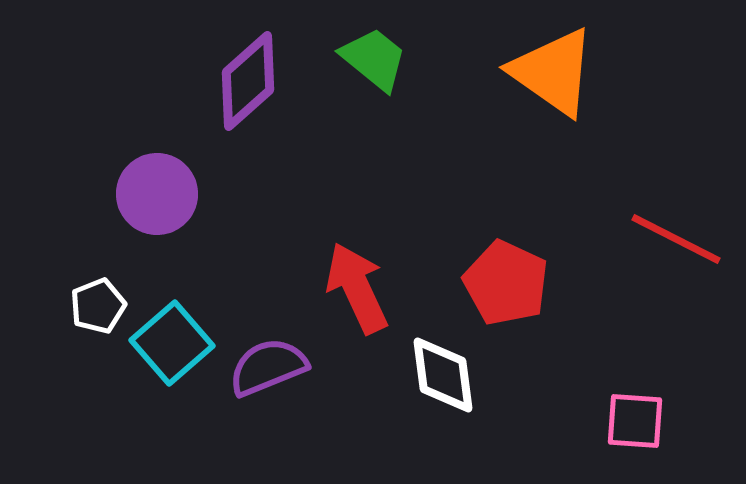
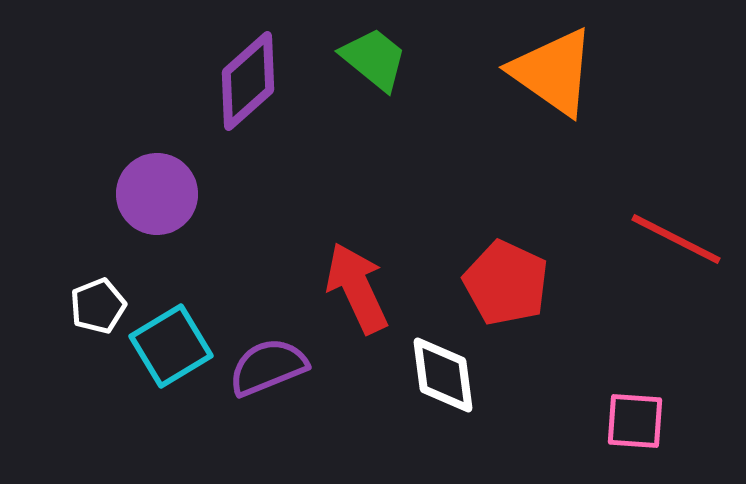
cyan square: moved 1 px left, 3 px down; rotated 10 degrees clockwise
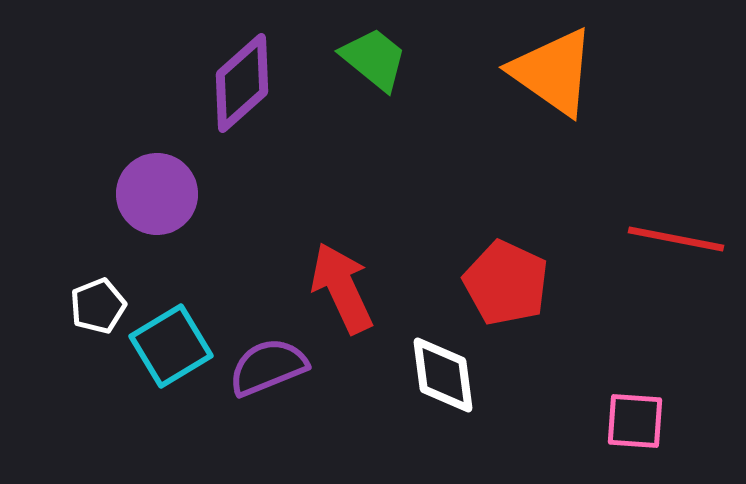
purple diamond: moved 6 px left, 2 px down
red line: rotated 16 degrees counterclockwise
red arrow: moved 15 px left
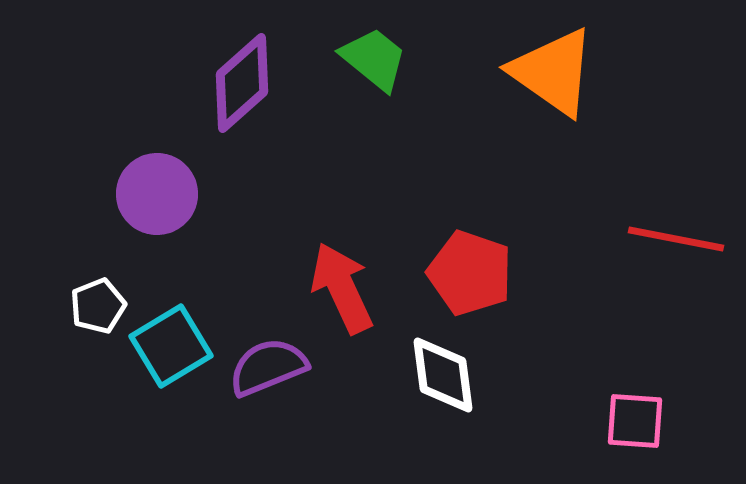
red pentagon: moved 36 px left, 10 px up; rotated 6 degrees counterclockwise
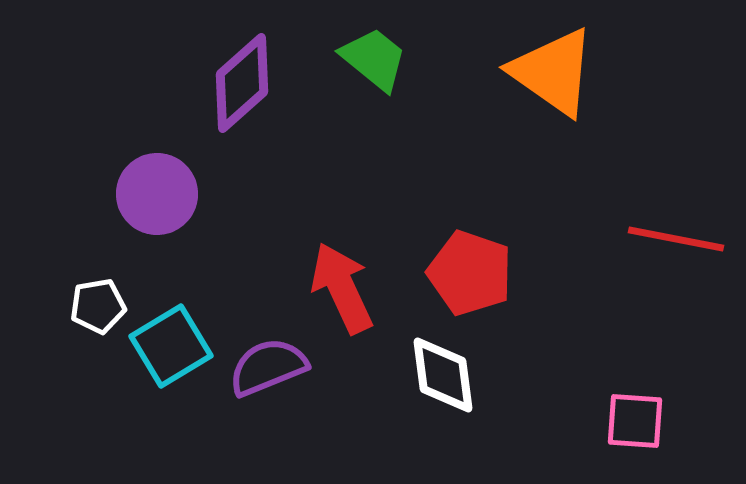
white pentagon: rotated 12 degrees clockwise
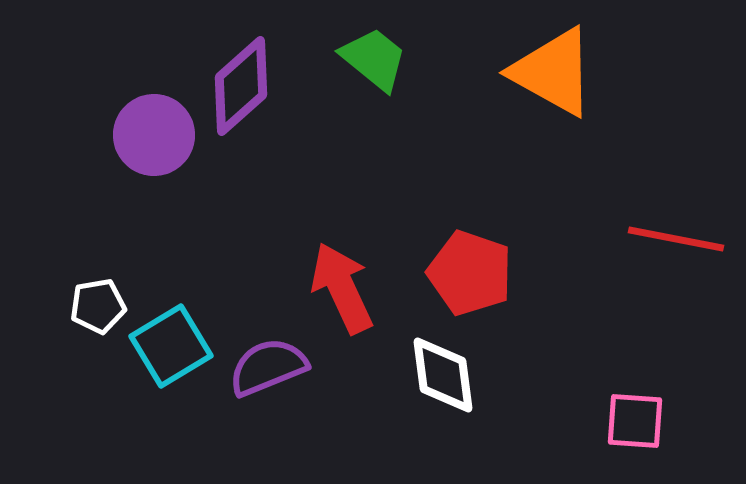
orange triangle: rotated 6 degrees counterclockwise
purple diamond: moved 1 px left, 3 px down
purple circle: moved 3 px left, 59 px up
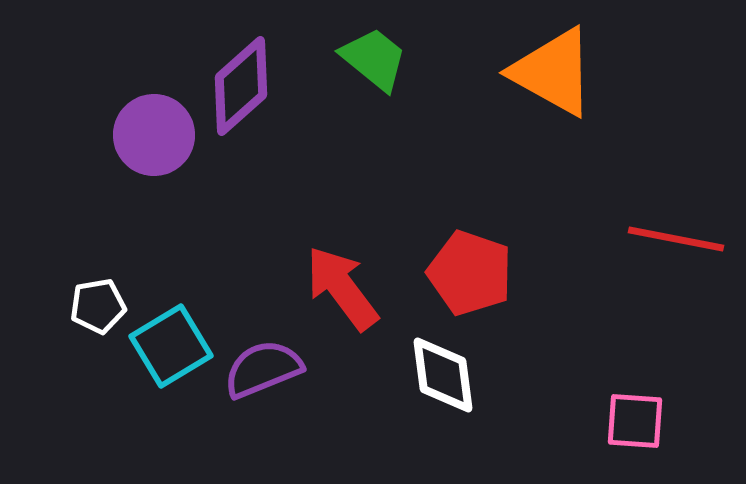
red arrow: rotated 12 degrees counterclockwise
purple semicircle: moved 5 px left, 2 px down
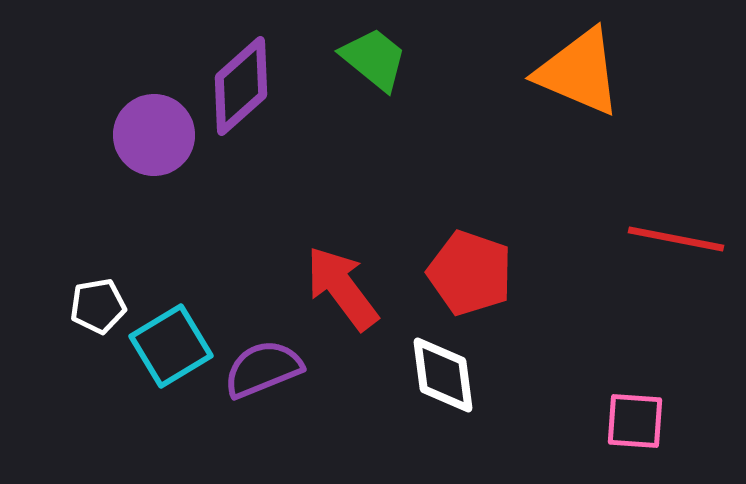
orange triangle: moved 26 px right; rotated 6 degrees counterclockwise
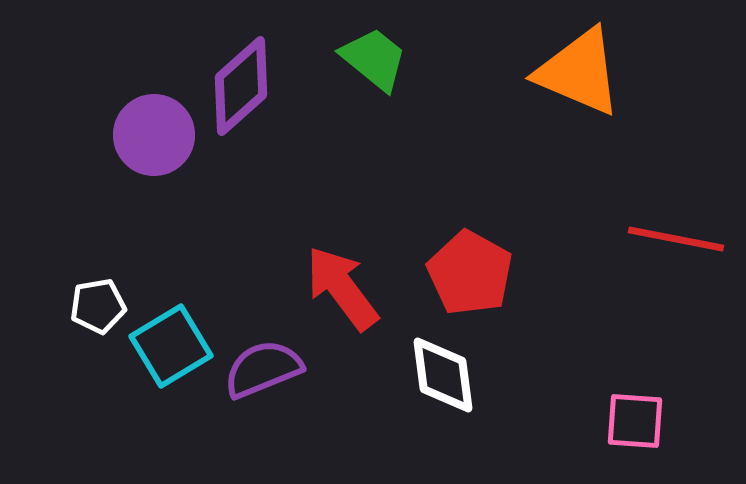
red pentagon: rotated 10 degrees clockwise
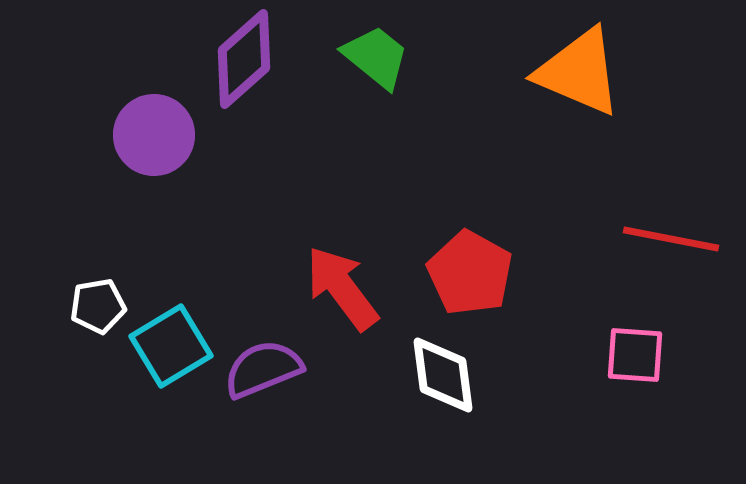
green trapezoid: moved 2 px right, 2 px up
purple diamond: moved 3 px right, 27 px up
red line: moved 5 px left
pink square: moved 66 px up
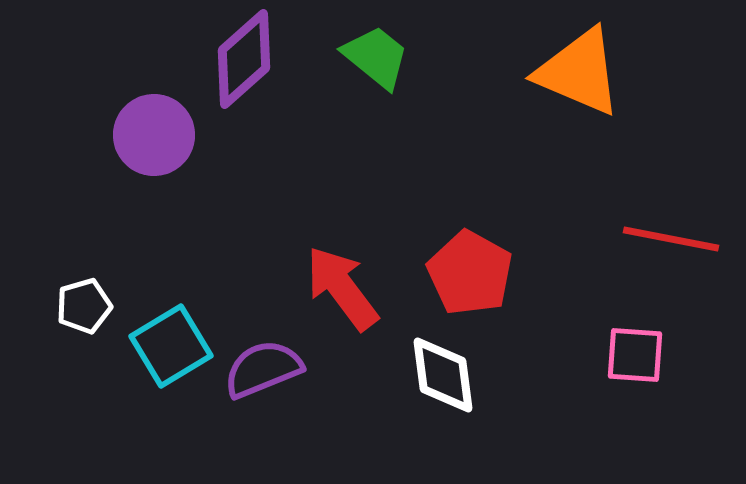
white pentagon: moved 14 px left; rotated 6 degrees counterclockwise
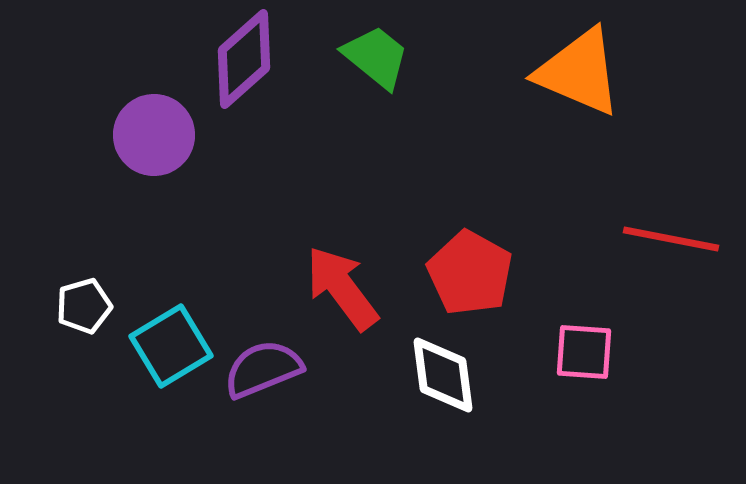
pink square: moved 51 px left, 3 px up
